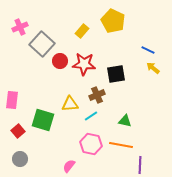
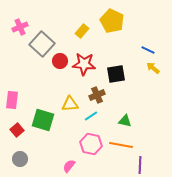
yellow pentagon: moved 1 px left
red square: moved 1 px left, 1 px up
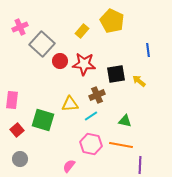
blue line: rotated 56 degrees clockwise
yellow arrow: moved 14 px left, 13 px down
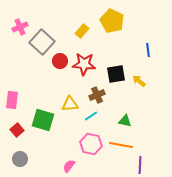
gray square: moved 2 px up
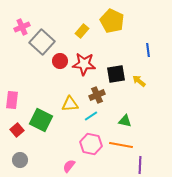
pink cross: moved 2 px right
green square: moved 2 px left; rotated 10 degrees clockwise
gray circle: moved 1 px down
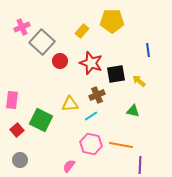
yellow pentagon: rotated 25 degrees counterclockwise
red star: moved 7 px right, 1 px up; rotated 15 degrees clockwise
green triangle: moved 8 px right, 10 px up
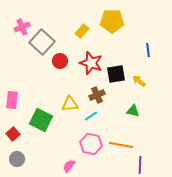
red square: moved 4 px left, 4 px down
gray circle: moved 3 px left, 1 px up
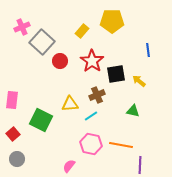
red star: moved 1 px right, 2 px up; rotated 15 degrees clockwise
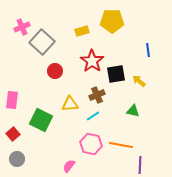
yellow rectangle: rotated 32 degrees clockwise
red circle: moved 5 px left, 10 px down
cyan line: moved 2 px right
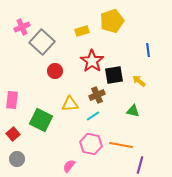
yellow pentagon: rotated 20 degrees counterclockwise
black square: moved 2 px left, 1 px down
purple line: rotated 12 degrees clockwise
